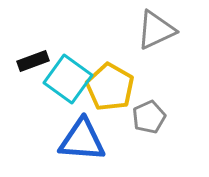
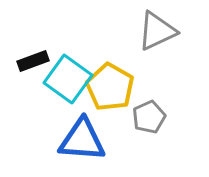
gray triangle: moved 1 px right, 1 px down
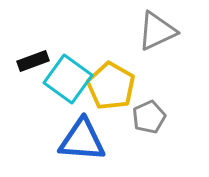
yellow pentagon: moved 1 px right, 1 px up
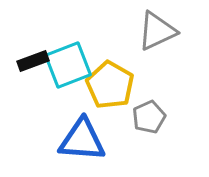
cyan square: moved 14 px up; rotated 33 degrees clockwise
yellow pentagon: moved 1 px left, 1 px up
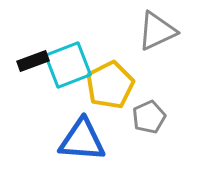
yellow pentagon: rotated 15 degrees clockwise
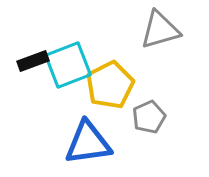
gray triangle: moved 3 px right, 1 px up; rotated 9 degrees clockwise
blue triangle: moved 6 px right, 3 px down; rotated 12 degrees counterclockwise
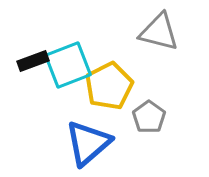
gray triangle: moved 1 px left, 2 px down; rotated 30 degrees clockwise
yellow pentagon: moved 1 px left, 1 px down
gray pentagon: rotated 12 degrees counterclockwise
blue triangle: rotated 33 degrees counterclockwise
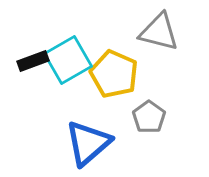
cyan square: moved 5 px up; rotated 9 degrees counterclockwise
yellow pentagon: moved 5 px right, 12 px up; rotated 21 degrees counterclockwise
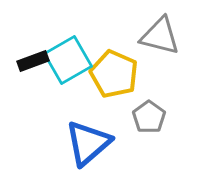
gray triangle: moved 1 px right, 4 px down
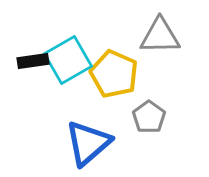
gray triangle: rotated 15 degrees counterclockwise
black rectangle: rotated 12 degrees clockwise
